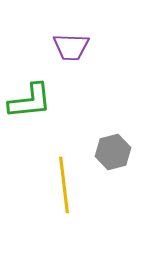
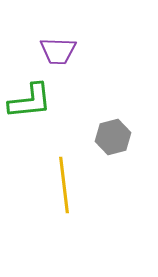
purple trapezoid: moved 13 px left, 4 px down
gray hexagon: moved 15 px up
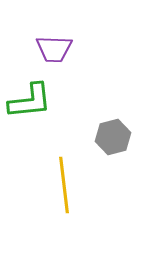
purple trapezoid: moved 4 px left, 2 px up
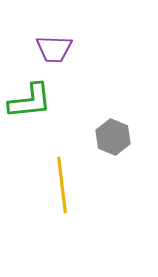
gray hexagon: rotated 24 degrees counterclockwise
yellow line: moved 2 px left
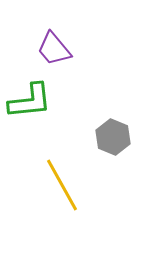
purple trapezoid: rotated 48 degrees clockwise
yellow line: rotated 22 degrees counterclockwise
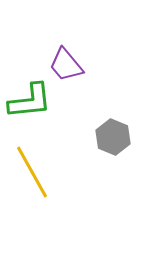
purple trapezoid: moved 12 px right, 16 px down
yellow line: moved 30 px left, 13 px up
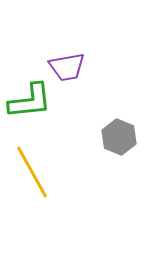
purple trapezoid: moved 1 px right, 2 px down; rotated 60 degrees counterclockwise
gray hexagon: moved 6 px right
